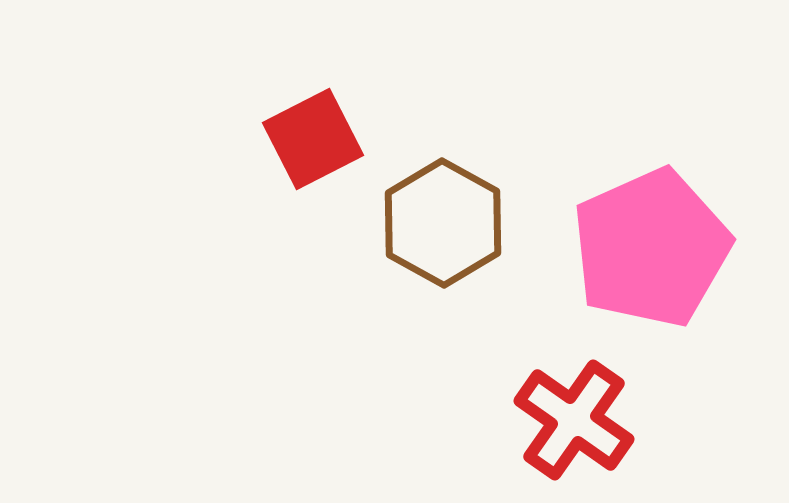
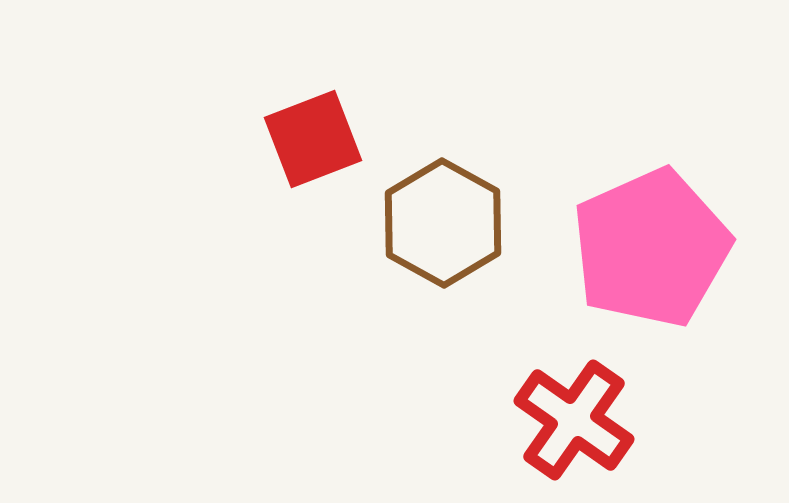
red square: rotated 6 degrees clockwise
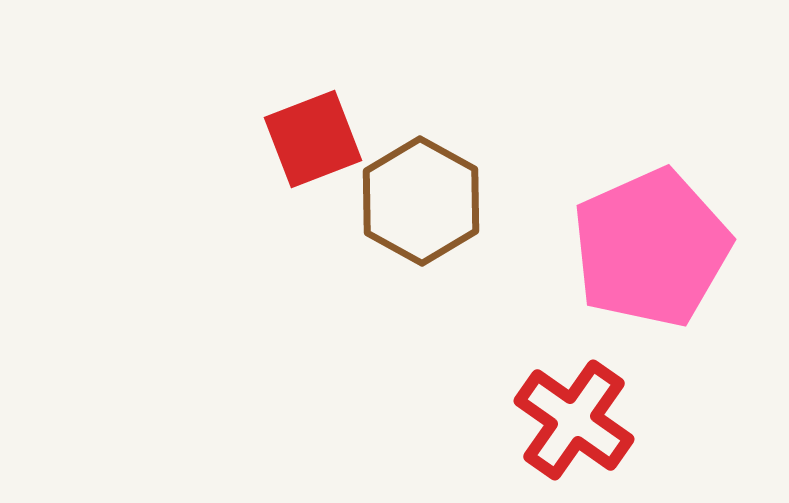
brown hexagon: moved 22 px left, 22 px up
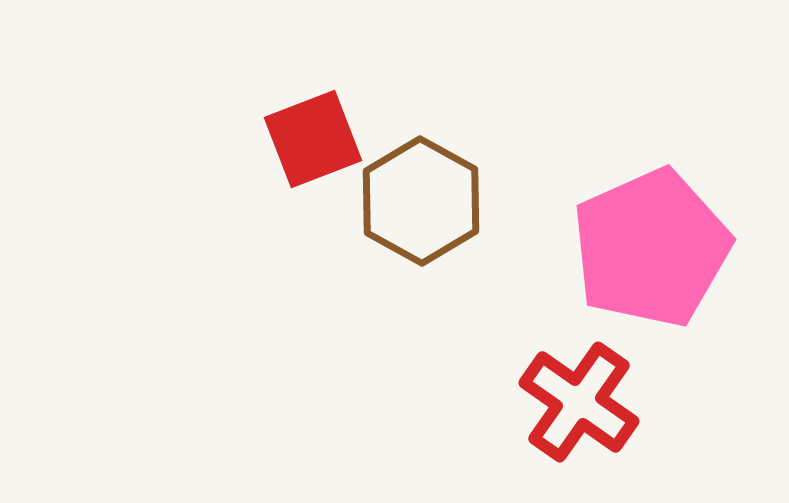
red cross: moved 5 px right, 18 px up
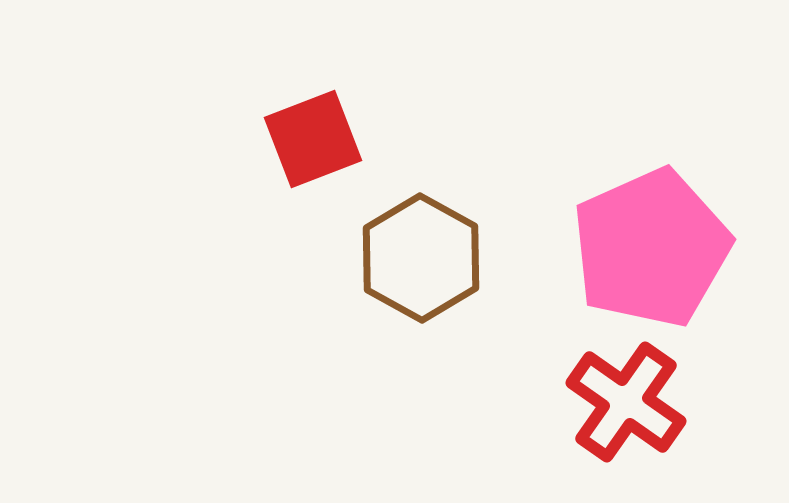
brown hexagon: moved 57 px down
red cross: moved 47 px right
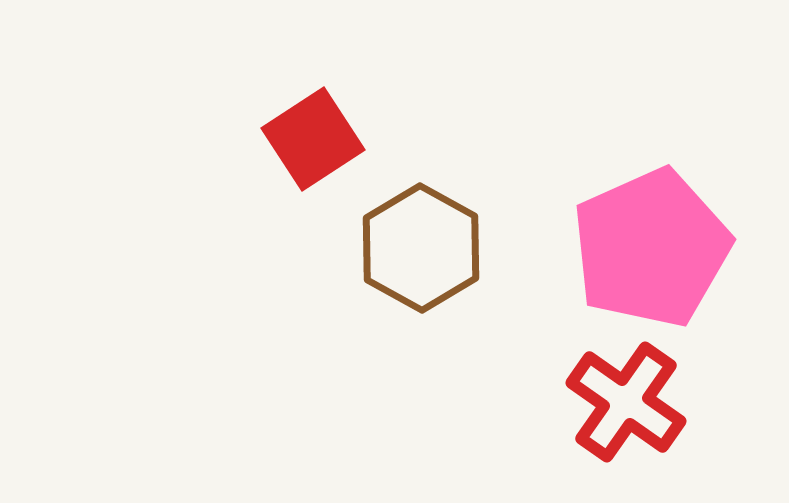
red square: rotated 12 degrees counterclockwise
brown hexagon: moved 10 px up
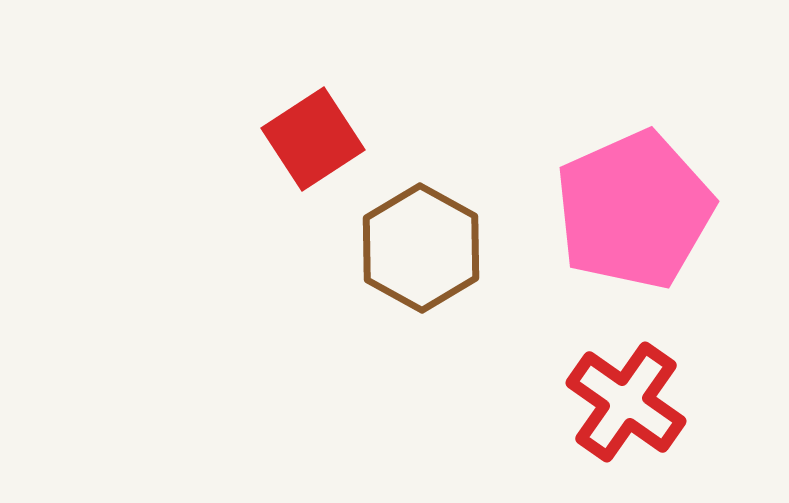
pink pentagon: moved 17 px left, 38 px up
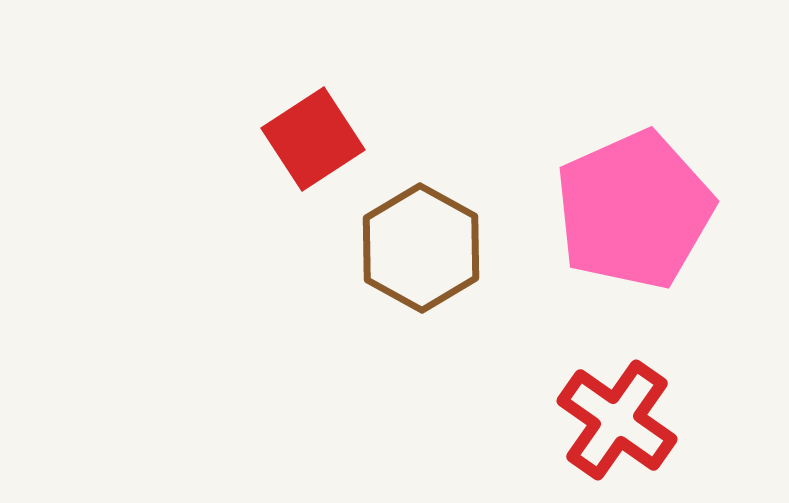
red cross: moved 9 px left, 18 px down
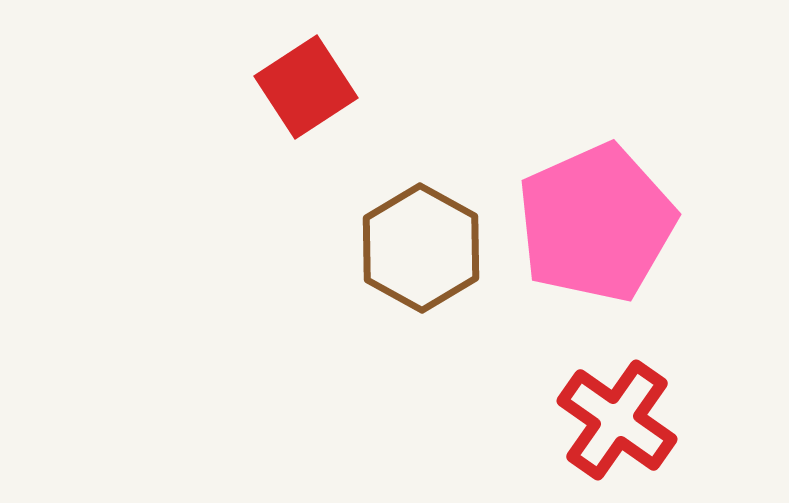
red square: moved 7 px left, 52 px up
pink pentagon: moved 38 px left, 13 px down
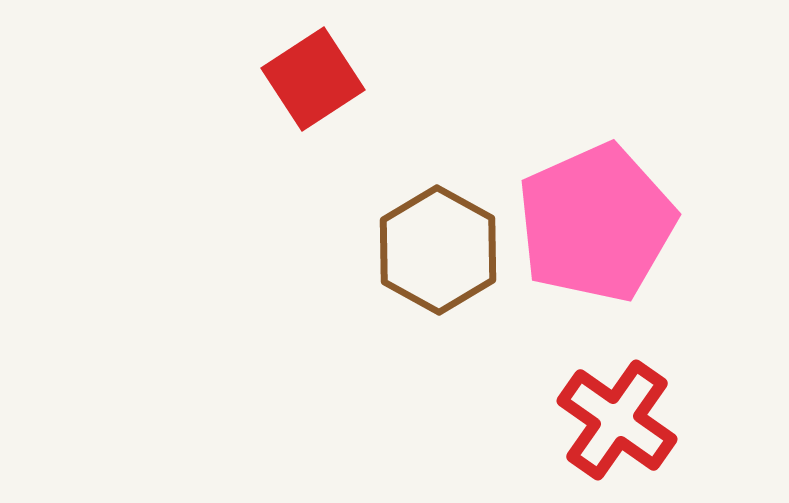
red square: moved 7 px right, 8 px up
brown hexagon: moved 17 px right, 2 px down
